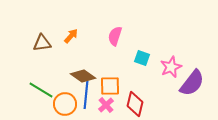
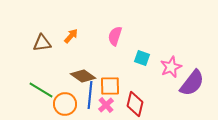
blue line: moved 4 px right
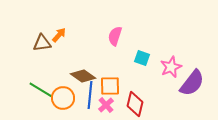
orange arrow: moved 12 px left, 1 px up
orange circle: moved 2 px left, 6 px up
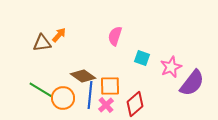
red diamond: rotated 35 degrees clockwise
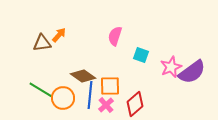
cyan square: moved 1 px left, 3 px up
purple semicircle: moved 11 px up; rotated 16 degrees clockwise
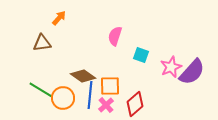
orange arrow: moved 17 px up
purple semicircle: rotated 12 degrees counterclockwise
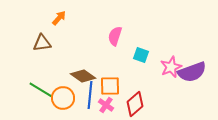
purple semicircle: rotated 28 degrees clockwise
pink cross: rotated 14 degrees counterclockwise
